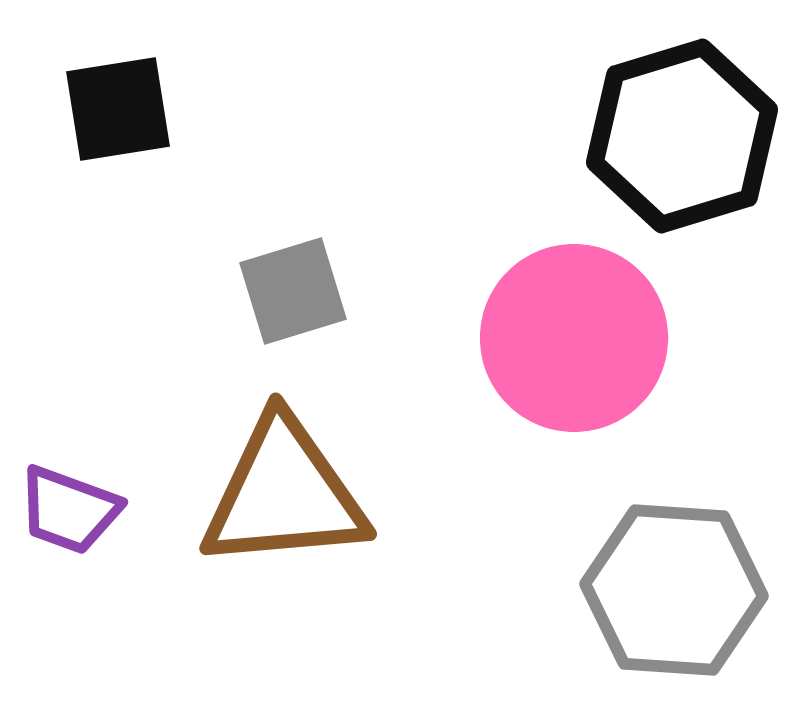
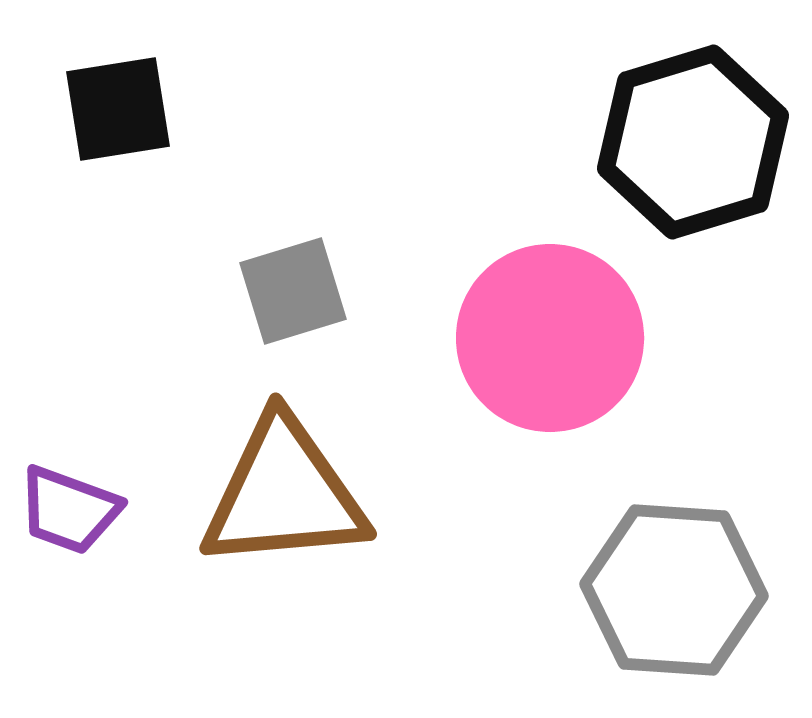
black hexagon: moved 11 px right, 6 px down
pink circle: moved 24 px left
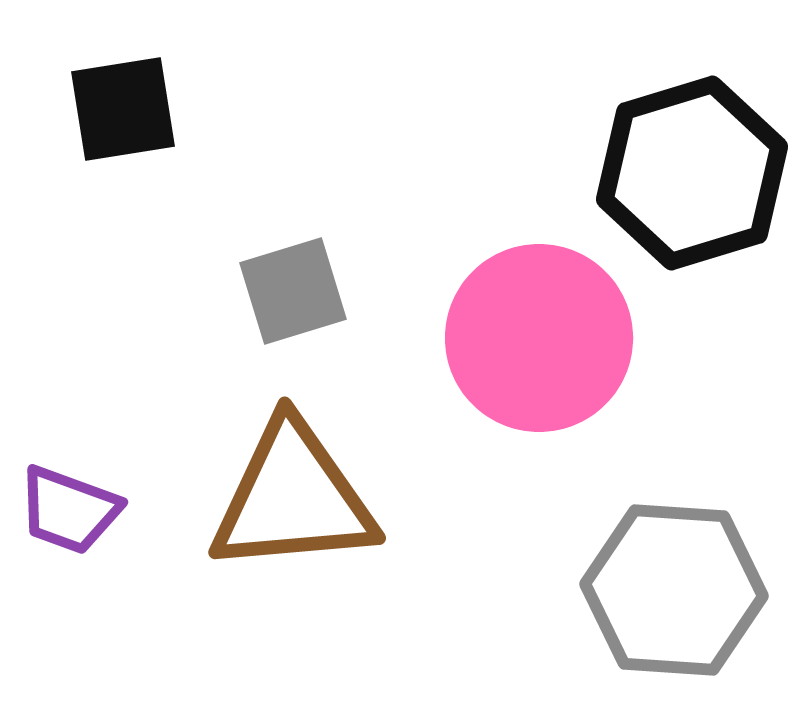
black square: moved 5 px right
black hexagon: moved 1 px left, 31 px down
pink circle: moved 11 px left
brown triangle: moved 9 px right, 4 px down
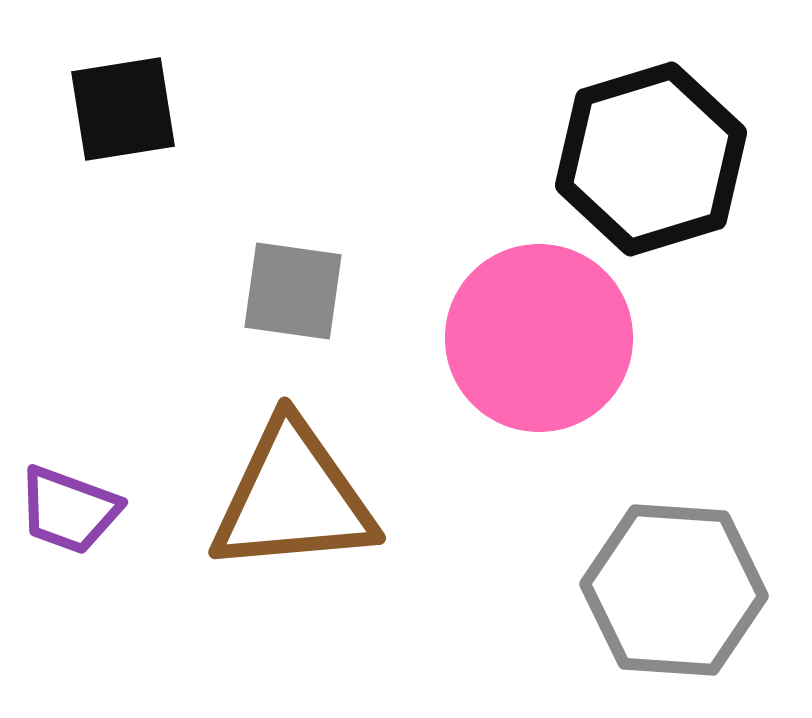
black hexagon: moved 41 px left, 14 px up
gray square: rotated 25 degrees clockwise
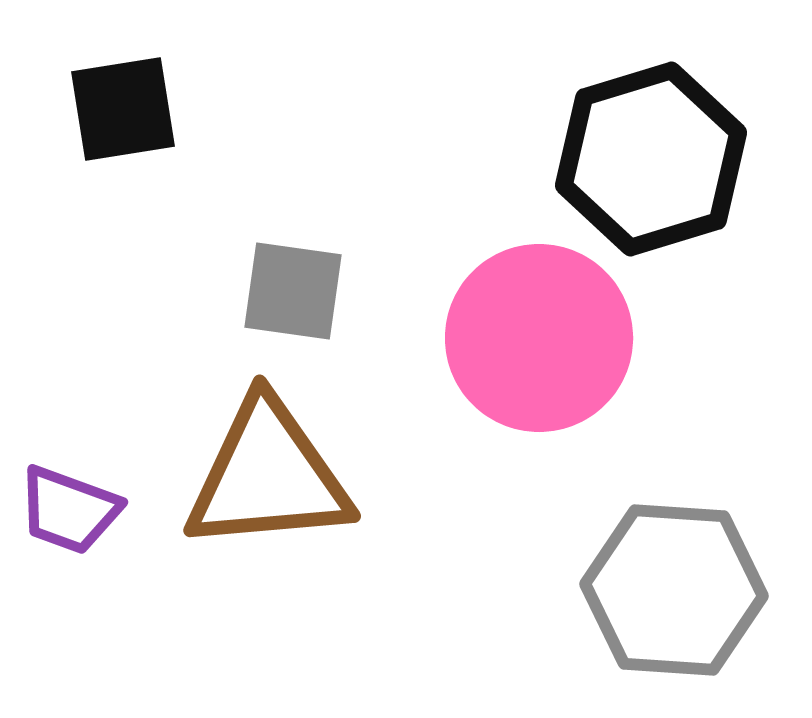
brown triangle: moved 25 px left, 22 px up
